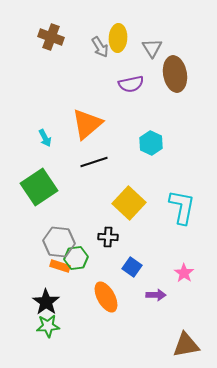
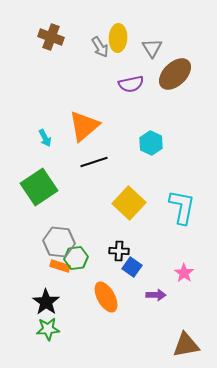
brown ellipse: rotated 56 degrees clockwise
orange triangle: moved 3 px left, 2 px down
black cross: moved 11 px right, 14 px down
green star: moved 3 px down
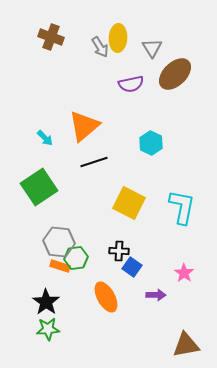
cyan arrow: rotated 18 degrees counterclockwise
yellow square: rotated 16 degrees counterclockwise
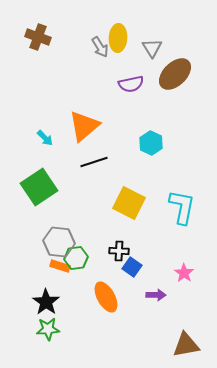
brown cross: moved 13 px left
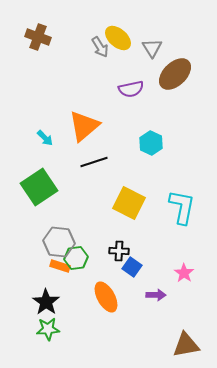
yellow ellipse: rotated 52 degrees counterclockwise
purple semicircle: moved 5 px down
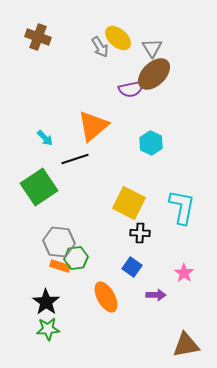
brown ellipse: moved 21 px left
orange triangle: moved 9 px right
black line: moved 19 px left, 3 px up
black cross: moved 21 px right, 18 px up
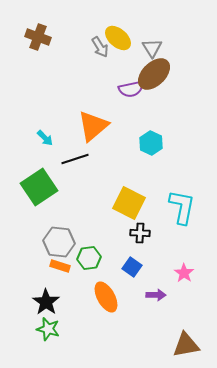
green hexagon: moved 13 px right
green star: rotated 20 degrees clockwise
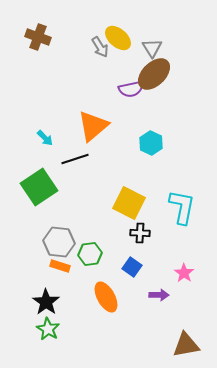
green hexagon: moved 1 px right, 4 px up
purple arrow: moved 3 px right
green star: rotated 15 degrees clockwise
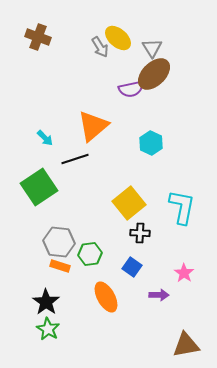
yellow square: rotated 24 degrees clockwise
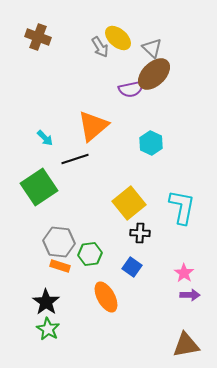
gray triangle: rotated 15 degrees counterclockwise
purple arrow: moved 31 px right
